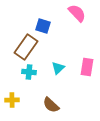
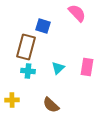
brown rectangle: rotated 20 degrees counterclockwise
cyan cross: moved 1 px left, 1 px up
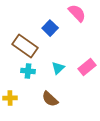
blue square: moved 7 px right, 2 px down; rotated 28 degrees clockwise
brown rectangle: moved 1 px left, 1 px up; rotated 70 degrees counterclockwise
pink rectangle: rotated 42 degrees clockwise
yellow cross: moved 2 px left, 2 px up
brown semicircle: moved 1 px left, 6 px up
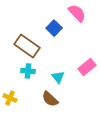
blue square: moved 4 px right
brown rectangle: moved 2 px right
cyan triangle: moved 9 px down; rotated 24 degrees counterclockwise
yellow cross: rotated 24 degrees clockwise
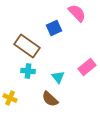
blue square: rotated 21 degrees clockwise
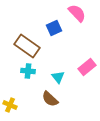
yellow cross: moved 7 px down
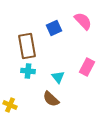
pink semicircle: moved 6 px right, 8 px down
brown rectangle: rotated 45 degrees clockwise
pink rectangle: rotated 24 degrees counterclockwise
brown semicircle: moved 1 px right
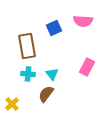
pink semicircle: rotated 138 degrees clockwise
cyan cross: moved 3 px down
cyan triangle: moved 6 px left, 3 px up
brown semicircle: moved 5 px left, 5 px up; rotated 84 degrees clockwise
yellow cross: moved 2 px right, 1 px up; rotated 24 degrees clockwise
